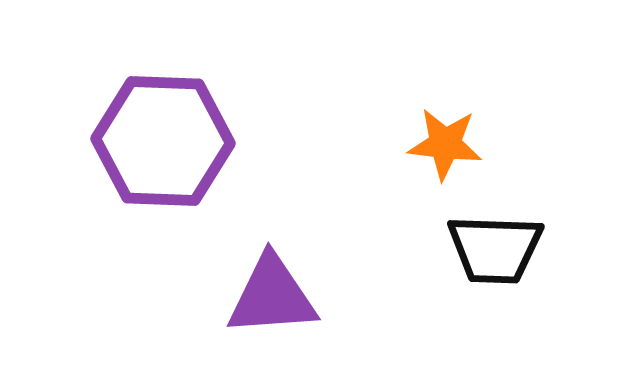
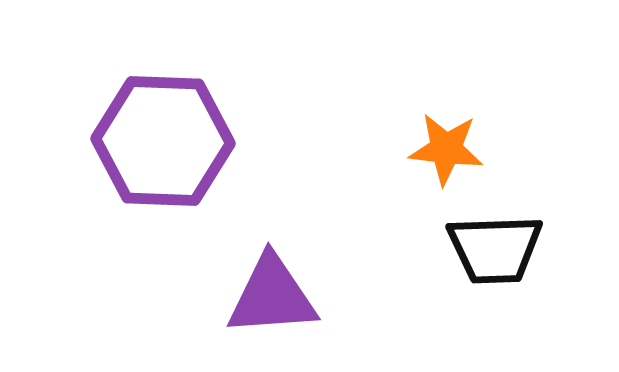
orange star: moved 1 px right, 5 px down
black trapezoid: rotated 4 degrees counterclockwise
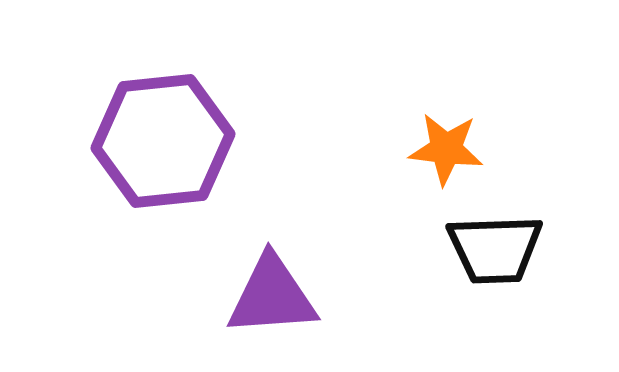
purple hexagon: rotated 8 degrees counterclockwise
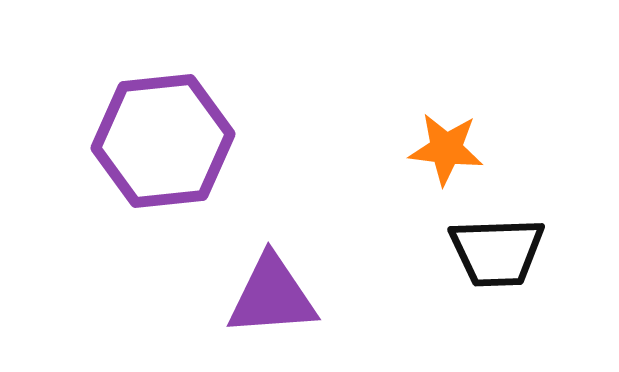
black trapezoid: moved 2 px right, 3 px down
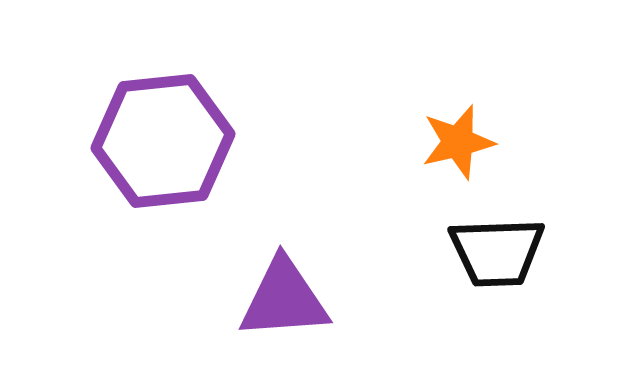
orange star: moved 12 px right, 7 px up; rotated 20 degrees counterclockwise
purple triangle: moved 12 px right, 3 px down
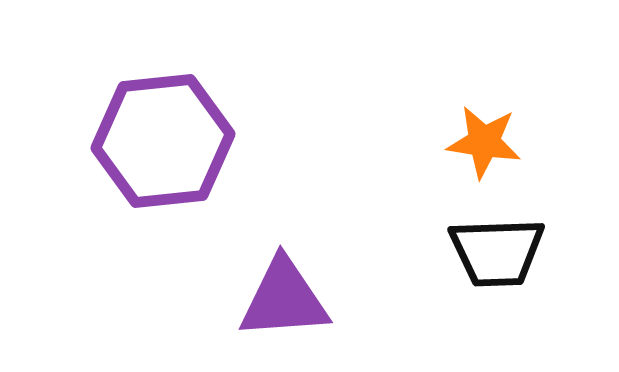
orange star: moved 26 px right; rotated 22 degrees clockwise
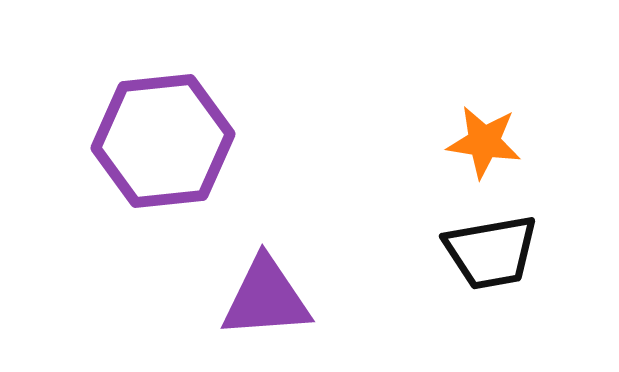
black trapezoid: moved 6 px left; rotated 8 degrees counterclockwise
purple triangle: moved 18 px left, 1 px up
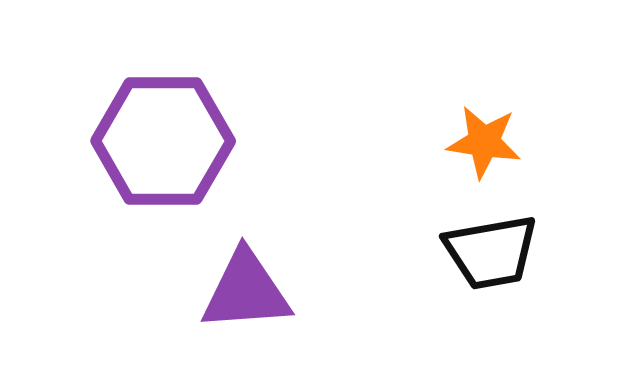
purple hexagon: rotated 6 degrees clockwise
purple triangle: moved 20 px left, 7 px up
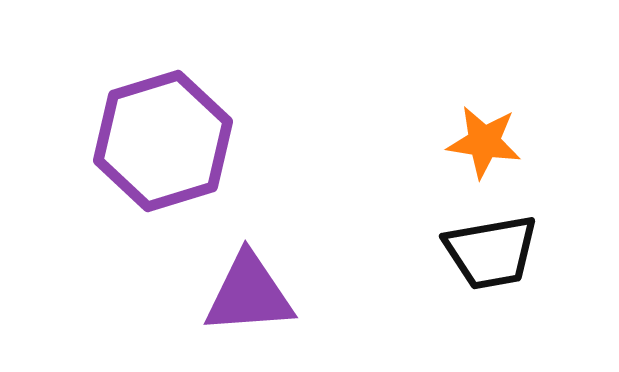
purple hexagon: rotated 17 degrees counterclockwise
purple triangle: moved 3 px right, 3 px down
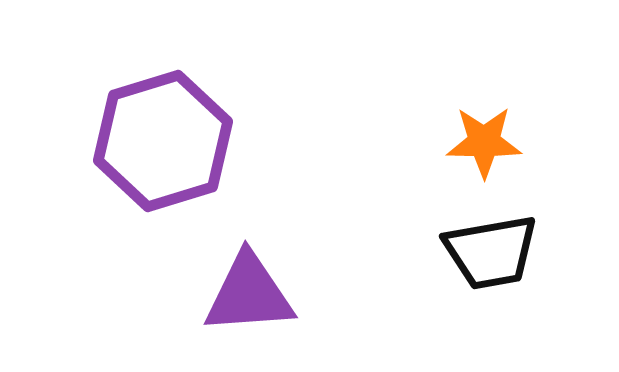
orange star: rotated 8 degrees counterclockwise
